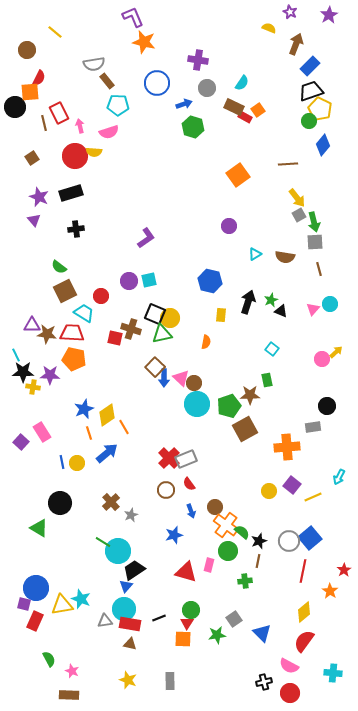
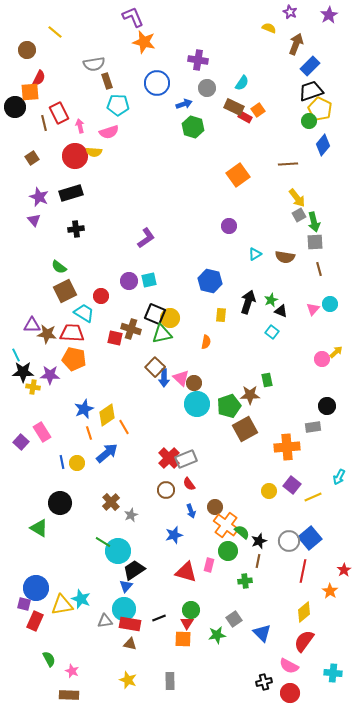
brown rectangle at (107, 81): rotated 21 degrees clockwise
cyan square at (272, 349): moved 17 px up
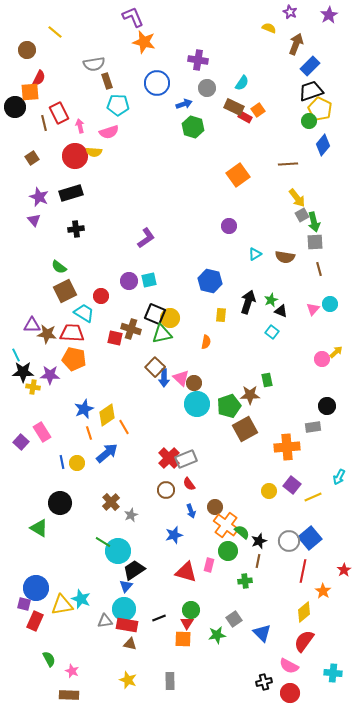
gray square at (299, 215): moved 3 px right
orange star at (330, 591): moved 7 px left
red rectangle at (130, 624): moved 3 px left, 1 px down
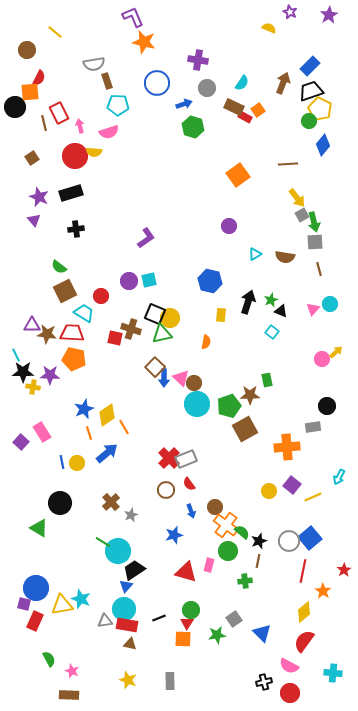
brown arrow at (296, 44): moved 13 px left, 39 px down
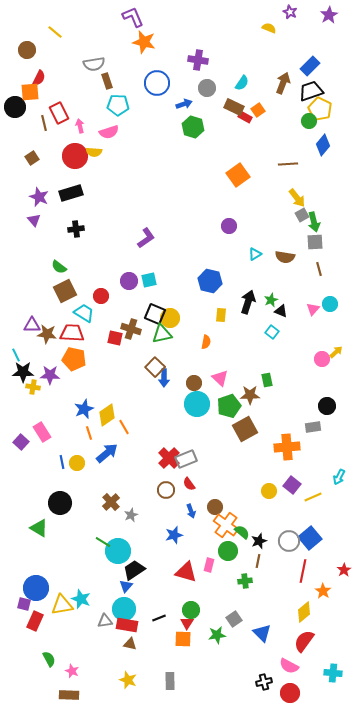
pink triangle at (181, 378): moved 39 px right
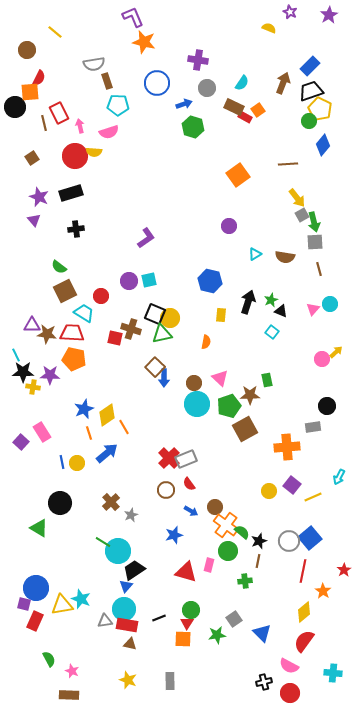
blue arrow at (191, 511): rotated 40 degrees counterclockwise
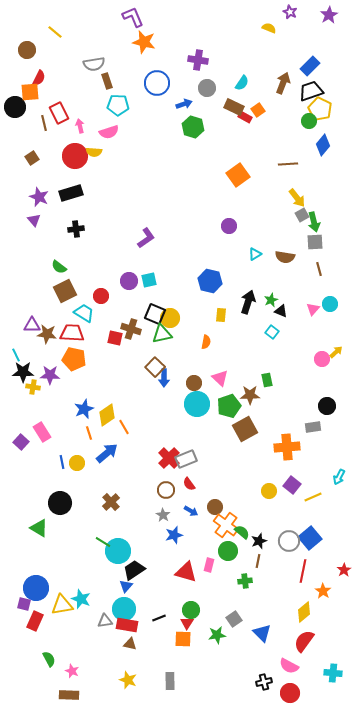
gray star at (131, 515): moved 32 px right; rotated 16 degrees counterclockwise
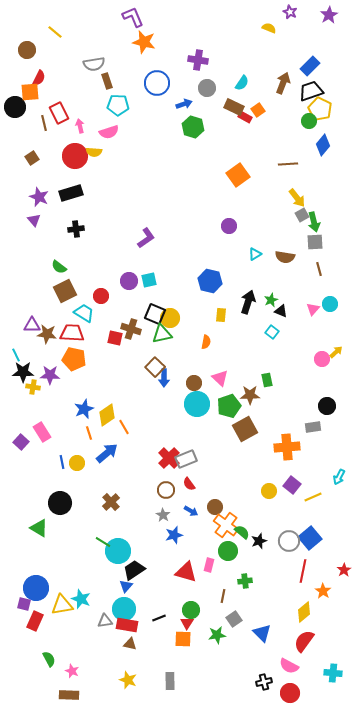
brown line at (258, 561): moved 35 px left, 35 px down
